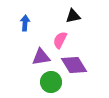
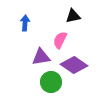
purple diamond: rotated 24 degrees counterclockwise
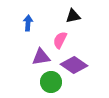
blue arrow: moved 3 px right
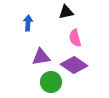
black triangle: moved 7 px left, 4 px up
pink semicircle: moved 15 px right, 2 px up; rotated 42 degrees counterclockwise
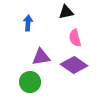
green circle: moved 21 px left
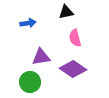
blue arrow: rotated 77 degrees clockwise
purple diamond: moved 1 px left, 4 px down
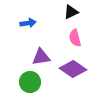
black triangle: moved 5 px right; rotated 14 degrees counterclockwise
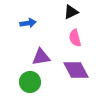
purple diamond: moved 3 px right, 1 px down; rotated 28 degrees clockwise
